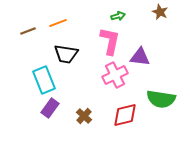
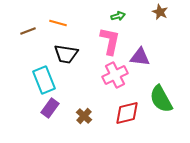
orange line: rotated 36 degrees clockwise
green semicircle: rotated 52 degrees clockwise
red diamond: moved 2 px right, 2 px up
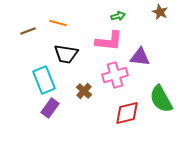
pink L-shape: moved 1 px left; rotated 84 degrees clockwise
pink cross: rotated 10 degrees clockwise
brown cross: moved 25 px up
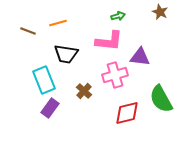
orange line: rotated 30 degrees counterclockwise
brown line: rotated 42 degrees clockwise
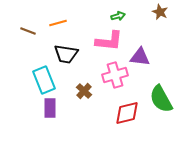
purple rectangle: rotated 36 degrees counterclockwise
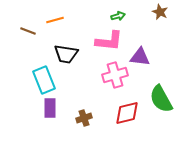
orange line: moved 3 px left, 3 px up
brown cross: moved 27 px down; rotated 28 degrees clockwise
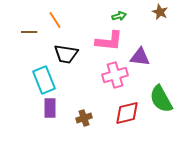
green arrow: moved 1 px right
orange line: rotated 72 degrees clockwise
brown line: moved 1 px right, 1 px down; rotated 21 degrees counterclockwise
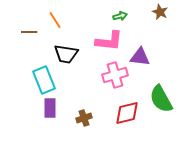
green arrow: moved 1 px right
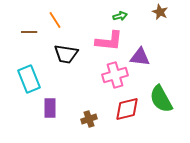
cyan rectangle: moved 15 px left, 1 px up
red diamond: moved 4 px up
brown cross: moved 5 px right, 1 px down
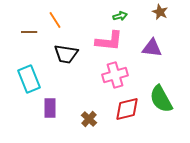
purple triangle: moved 12 px right, 9 px up
brown cross: rotated 28 degrees counterclockwise
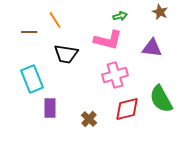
pink L-shape: moved 1 px left, 1 px up; rotated 8 degrees clockwise
cyan rectangle: moved 3 px right
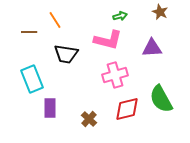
purple triangle: rotated 10 degrees counterclockwise
